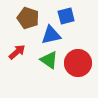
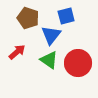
blue triangle: rotated 40 degrees counterclockwise
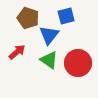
blue triangle: moved 2 px left
